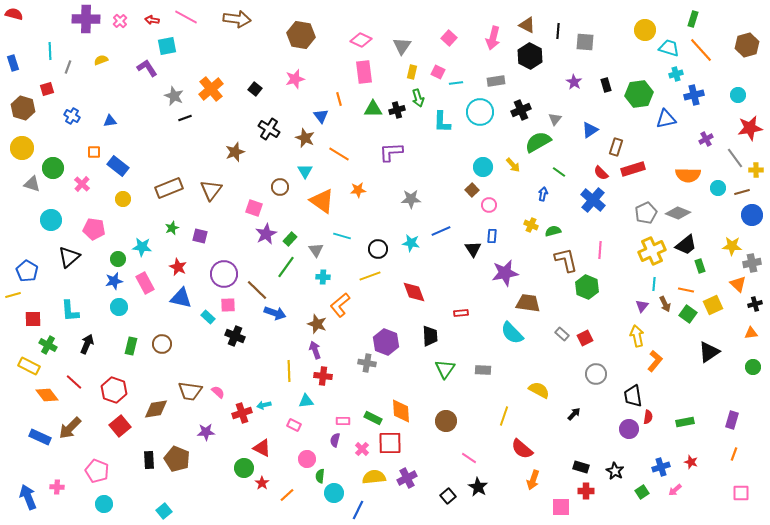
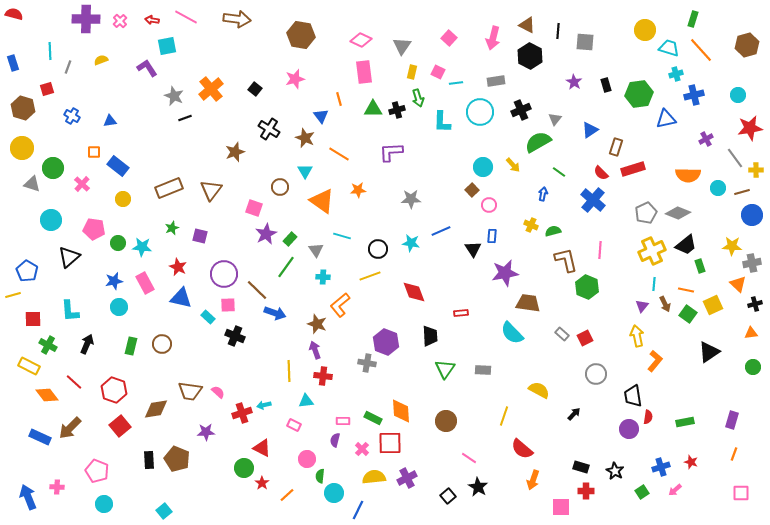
green circle at (118, 259): moved 16 px up
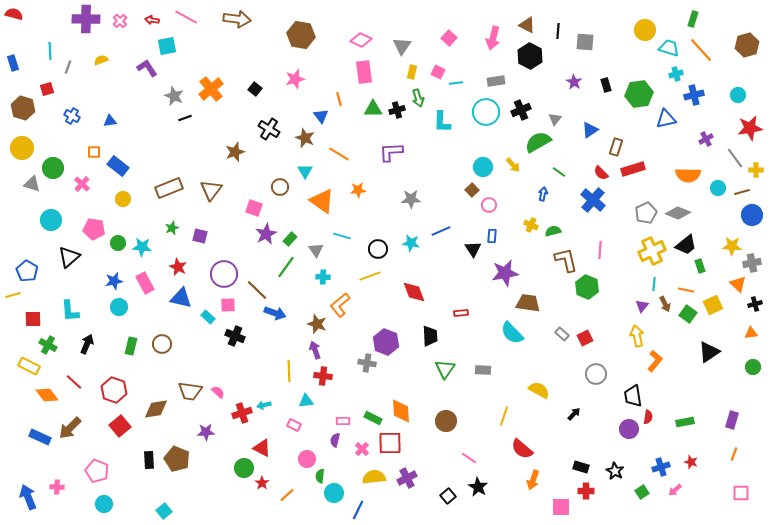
cyan circle at (480, 112): moved 6 px right
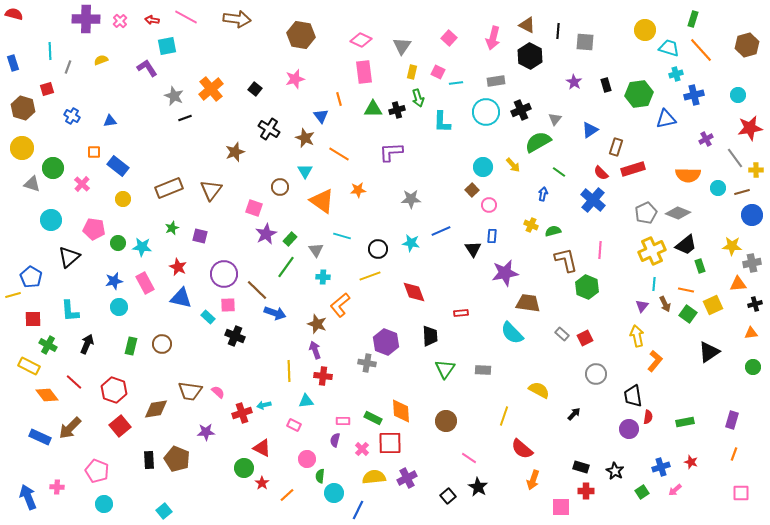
blue pentagon at (27, 271): moved 4 px right, 6 px down
orange triangle at (738, 284): rotated 48 degrees counterclockwise
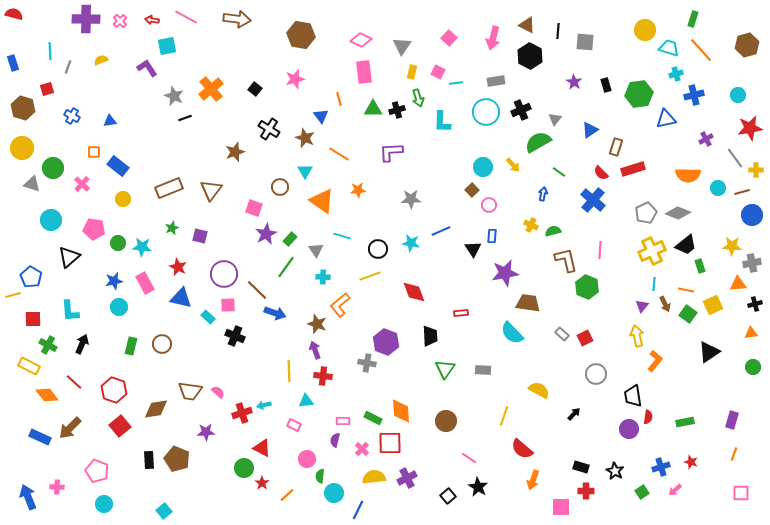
black arrow at (87, 344): moved 5 px left
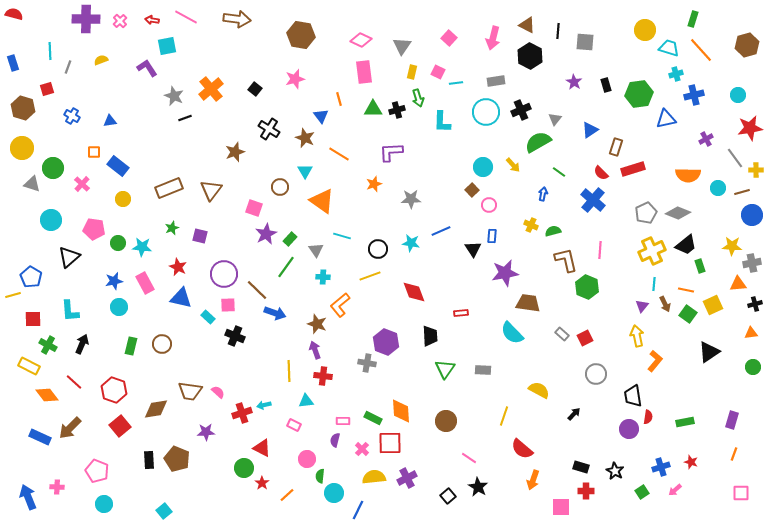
orange star at (358, 190): moved 16 px right, 6 px up; rotated 14 degrees counterclockwise
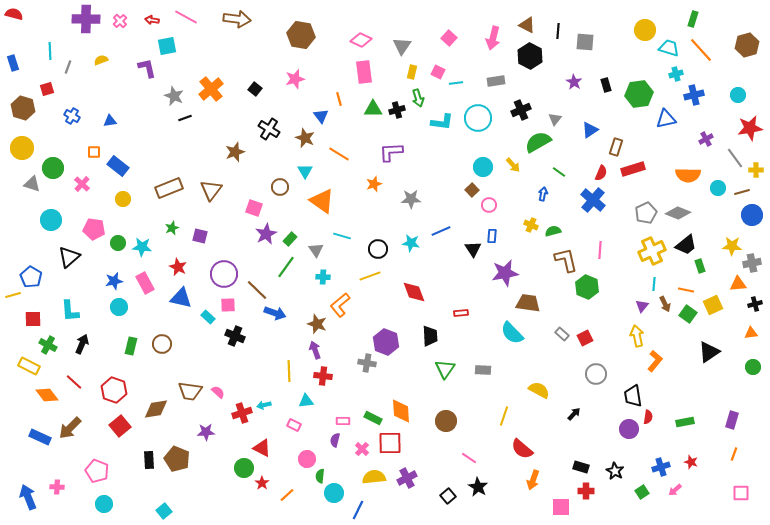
purple L-shape at (147, 68): rotated 20 degrees clockwise
cyan circle at (486, 112): moved 8 px left, 6 px down
cyan L-shape at (442, 122): rotated 85 degrees counterclockwise
red semicircle at (601, 173): rotated 112 degrees counterclockwise
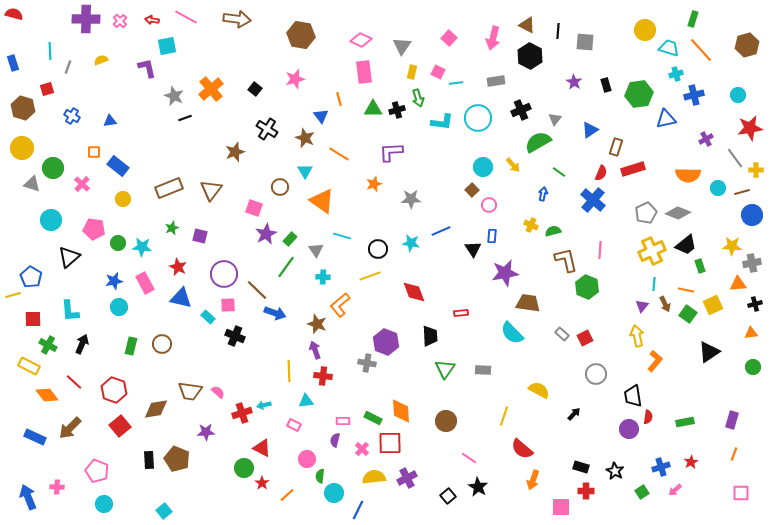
black cross at (269, 129): moved 2 px left
blue rectangle at (40, 437): moved 5 px left
red star at (691, 462): rotated 24 degrees clockwise
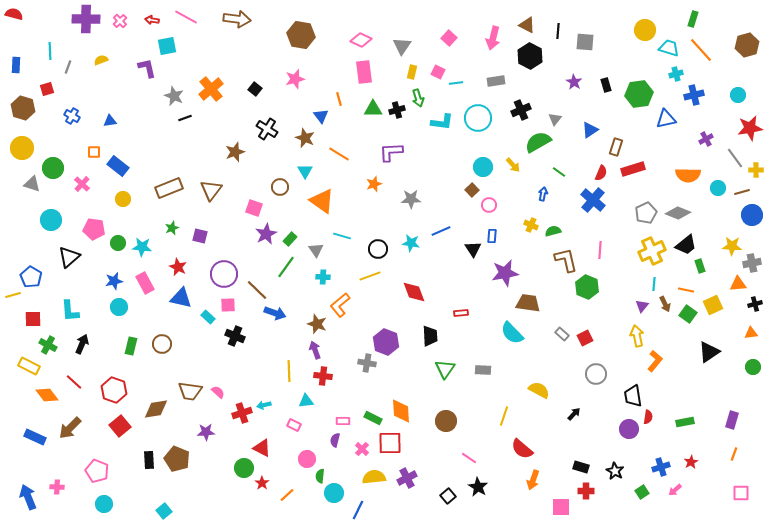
blue rectangle at (13, 63): moved 3 px right, 2 px down; rotated 21 degrees clockwise
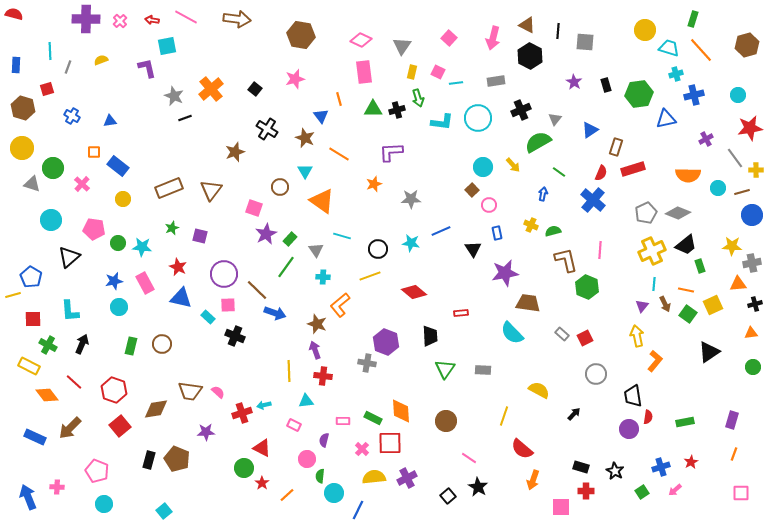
blue rectangle at (492, 236): moved 5 px right, 3 px up; rotated 16 degrees counterclockwise
red diamond at (414, 292): rotated 30 degrees counterclockwise
purple semicircle at (335, 440): moved 11 px left
black rectangle at (149, 460): rotated 18 degrees clockwise
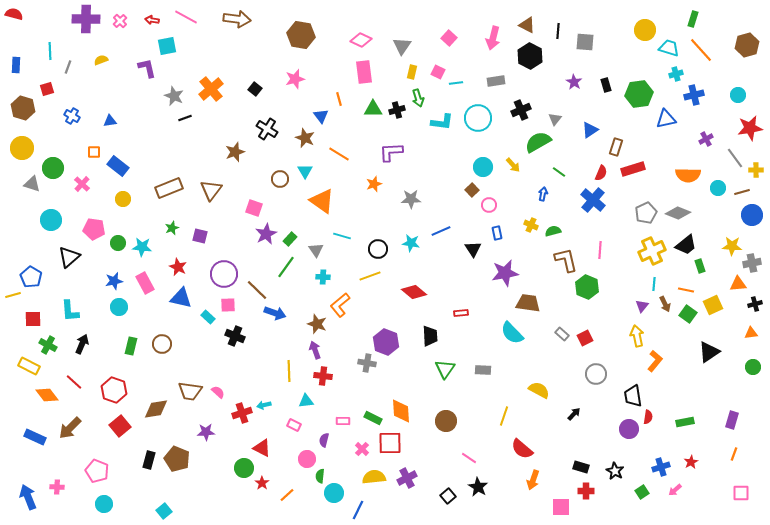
brown circle at (280, 187): moved 8 px up
